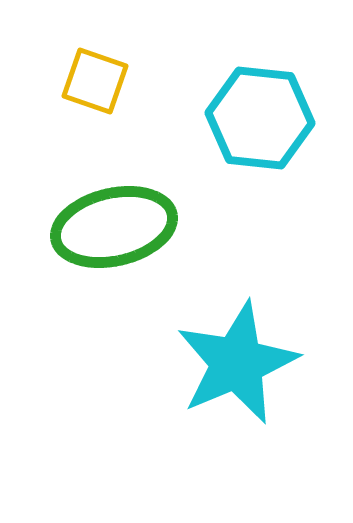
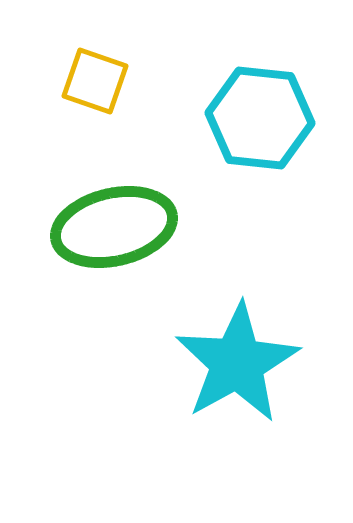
cyan star: rotated 6 degrees counterclockwise
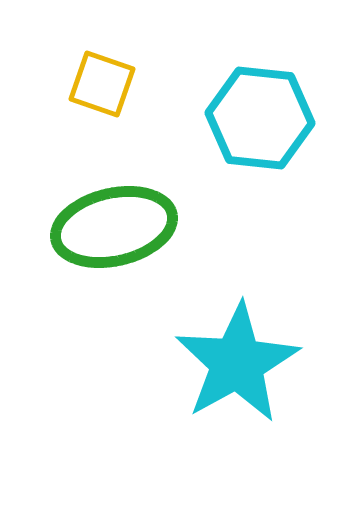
yellow square: moved 7 px right, 3 px down
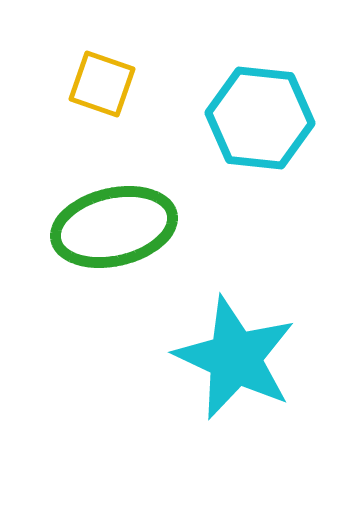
cyan star: moved 2 px left, 5 px up; rotated 18 degrees counterclockwise
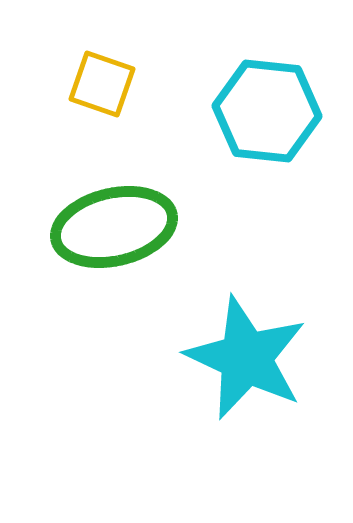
cyan hexagon: moved 7 px right, 7 px up
cyan star: moved 11 px right
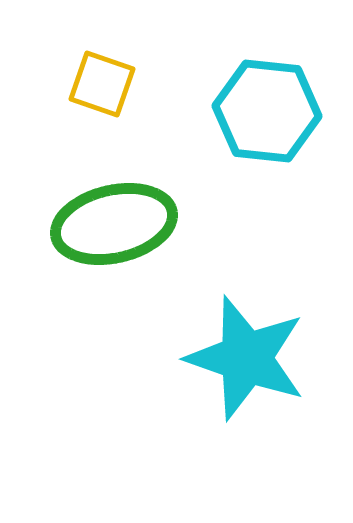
green ellipse: moved 3 px up
cyan star: rotated 6 degrees counterclockwise
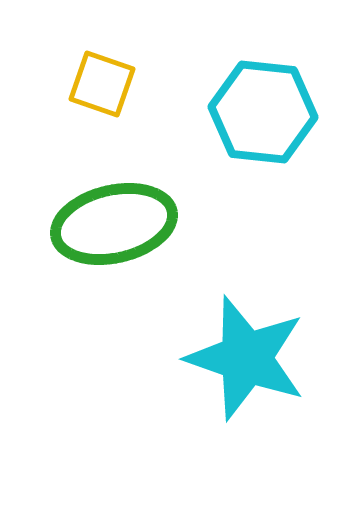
cyan hexagon: moved 4 px left, 1 px down
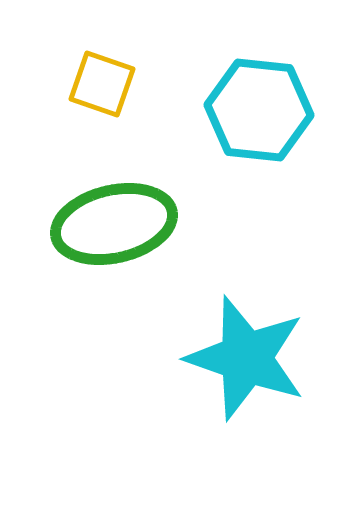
cyan hexagon: moved 4 px left, 2 px up
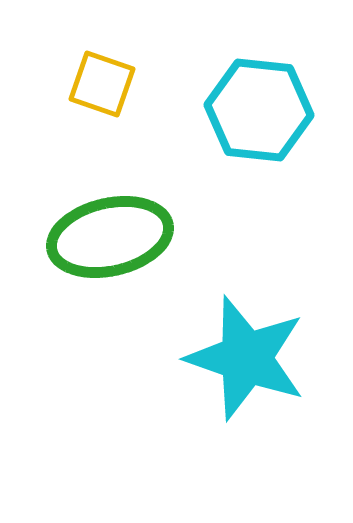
green ellipse: moved 4 px left, 13 px down
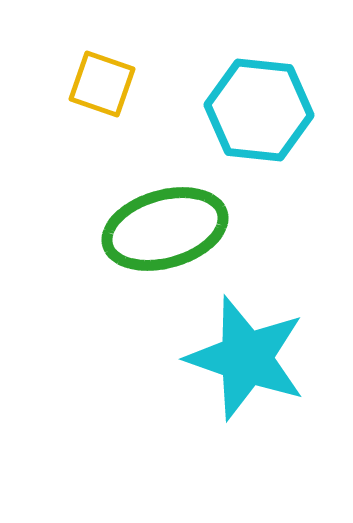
green ellipse: moved 55 px right, 8 px up; rotated 3 degrees counterclockwise
